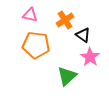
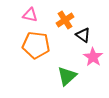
pink star: moved 3 px right
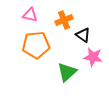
orange cross: moved 1 px left; rotated 12 degrees clockwise
orange pentagon: rotated 12 degrees counterclockwise
pink star: rotated 24 degrees counterclockwise
green triangle: moved 4 px up
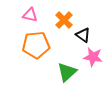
orange cross: rotated 24 degrees counterclockwise
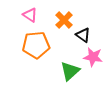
pink triangle: rotated 21 degrees clockwise
green triangle: moved 3 px right, 1 px up
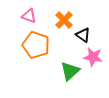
pink triangle: moved 1 px left, 1 px down; rotated 14 degrees counterclockwise
orange pentagon: rotated 24 degrees clockwise
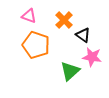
pink star: moved 1 px left
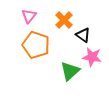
pink triangle: rotated 49 degrees clockwise
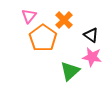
black triangle: moved 8 px right
orange pentagon: moved 7 px right, 7 px up; rotated 16 degrees clockwise
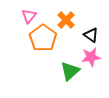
orange cross: moved 2 px right
pink star: moved 1 px left; rotated 18 degrees counterclockwise
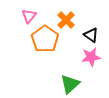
orange pentagon: moved 2 px right, 1 px down
green triangle: moved 13 px down
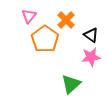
green triangle: moved 1 px right
